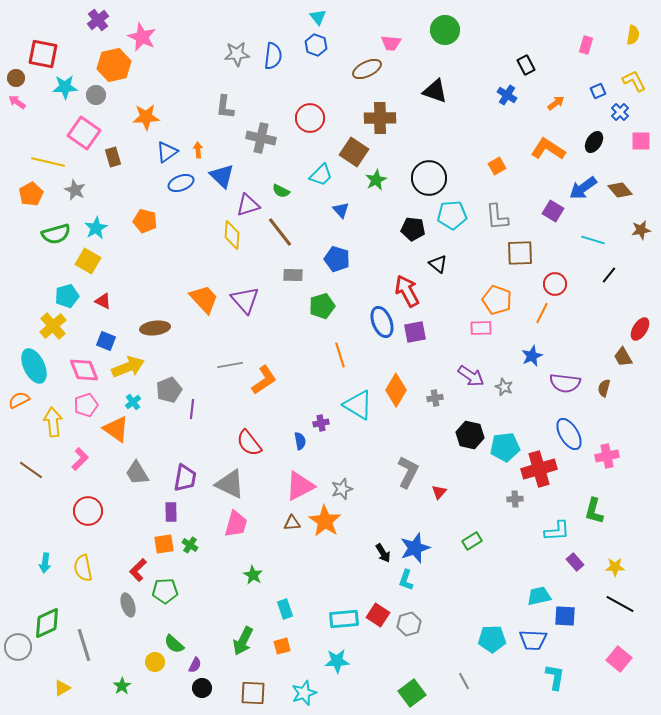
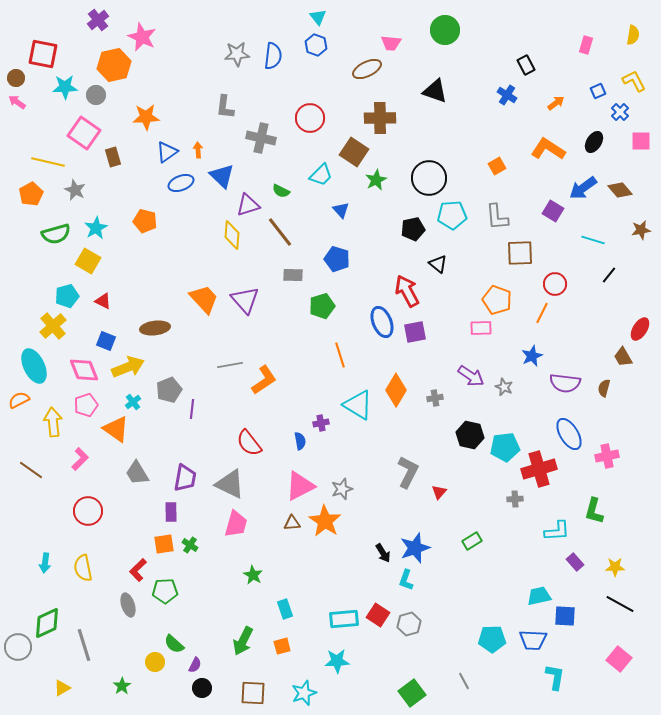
black pentagon at (413, 229): rotated 20 degrees counterclockwise
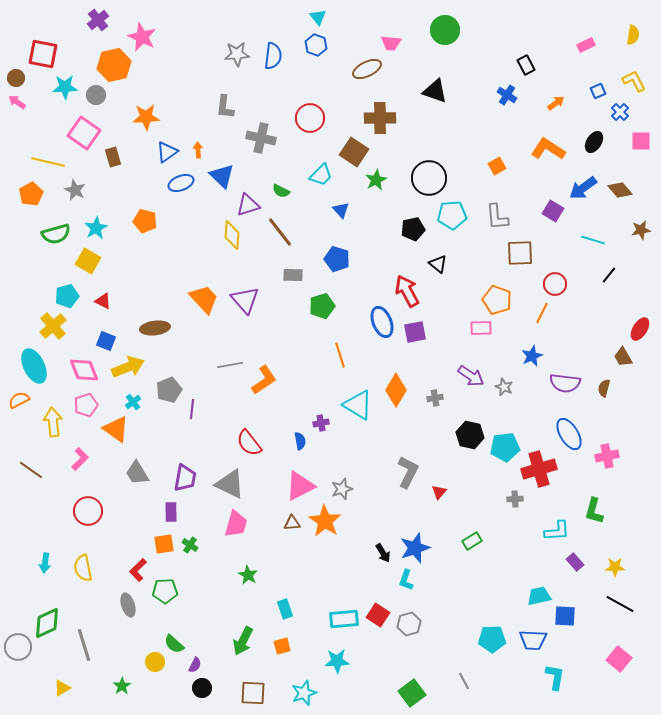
pink rectangle at (586, 45): rotated 48 degrees clockwise
green star at (253, 575): moved 5 px left
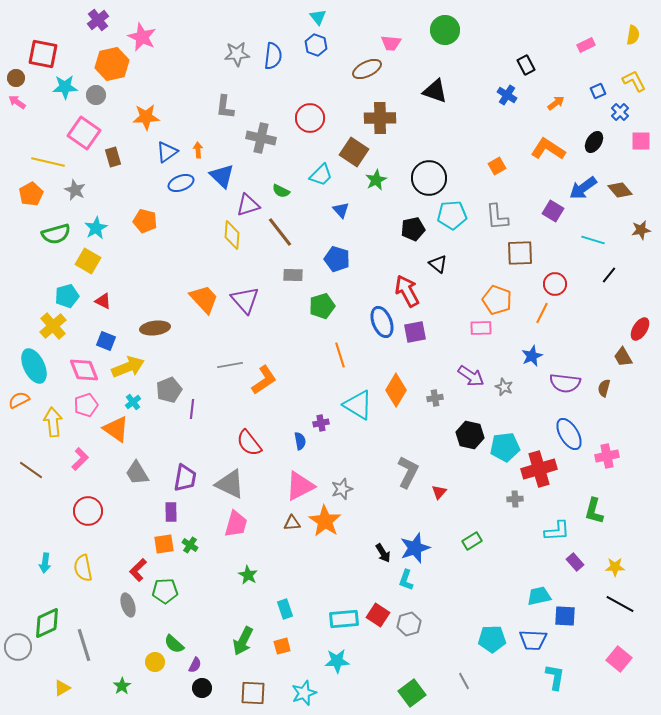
orange hexagon at (114, 65): moved 2 px left, 1 px up
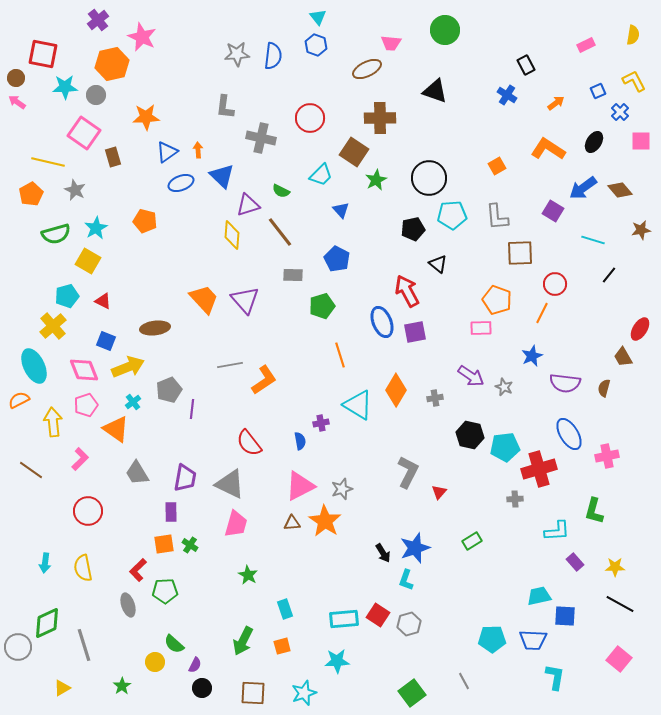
blue pentagon at (337, 259): rotated 10 degrees clockwise
